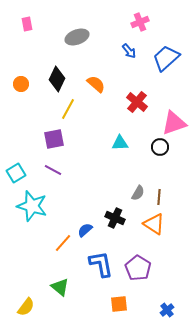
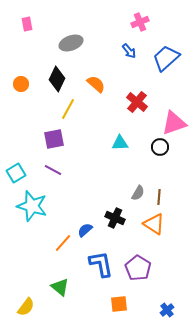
gray ellipse: moved 6 px left, 6 px down
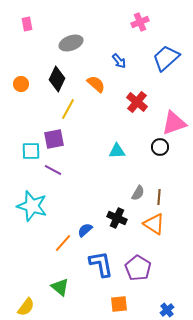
blue arrow: moved 10 px left, 10 px down
cyan triangle: moved 3 px left, 8 px down
cyan square: moved 15 px right, 22 px up; rotated 30 degrees clockwise
black cross: moved 2 px right
